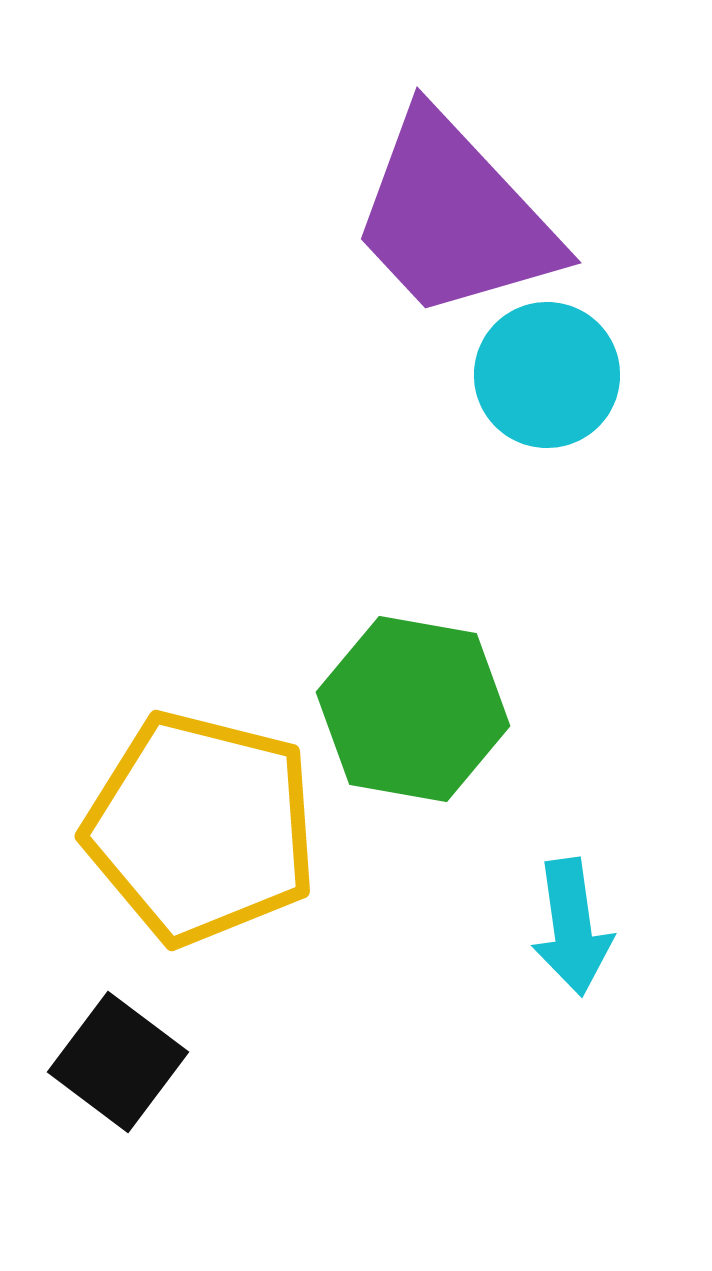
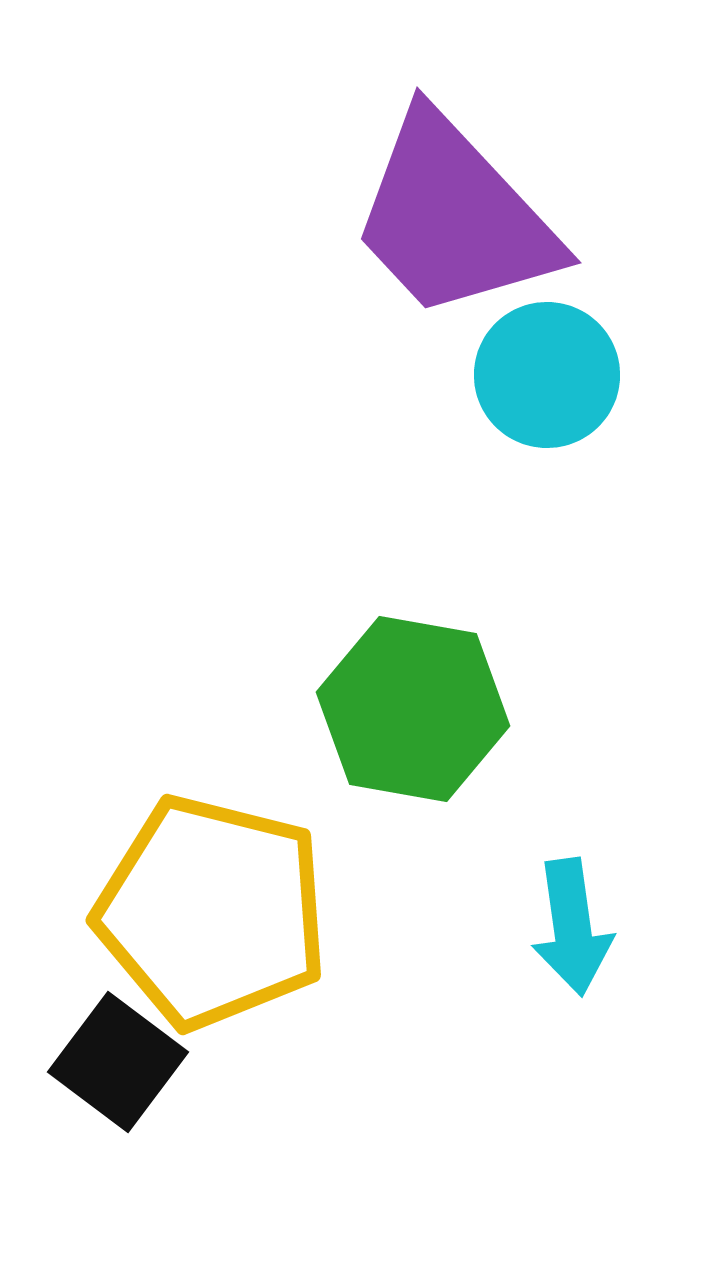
yellow pentagon: moved 11 px right, 84 px down
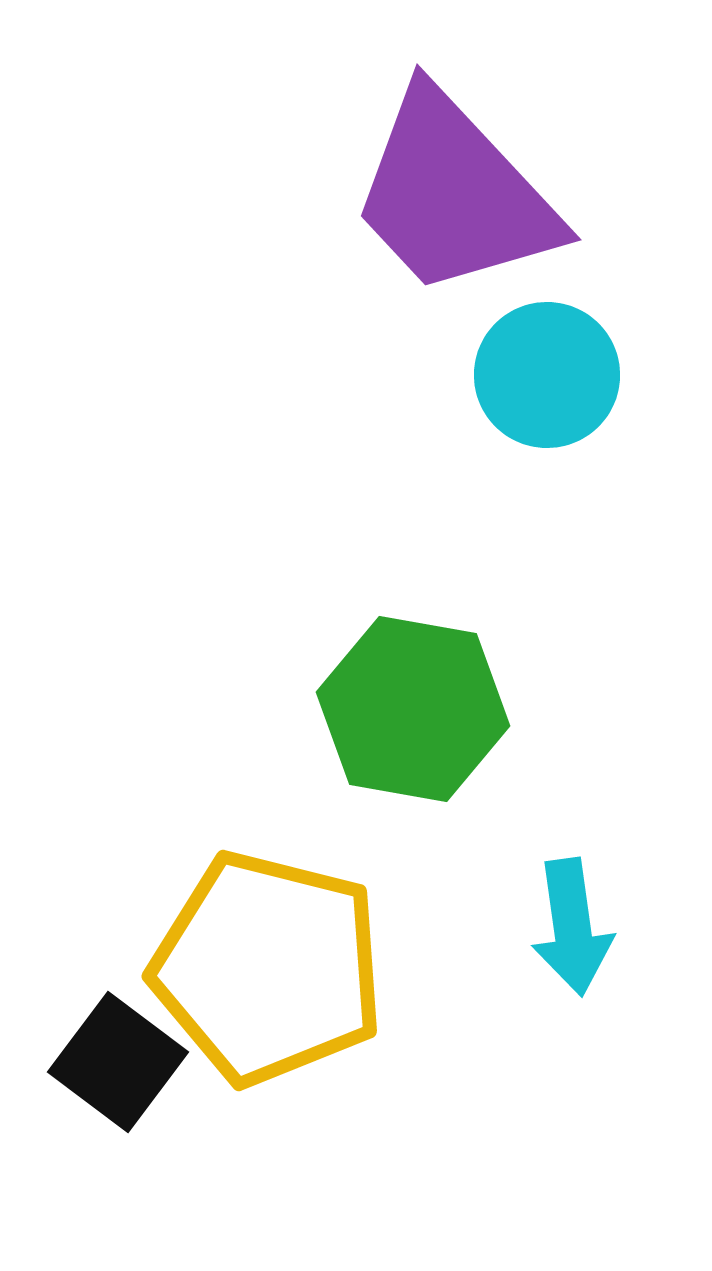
purple trapezoid: moved 23 px up
yellow pentagon: moved 56 px right, 56 px down
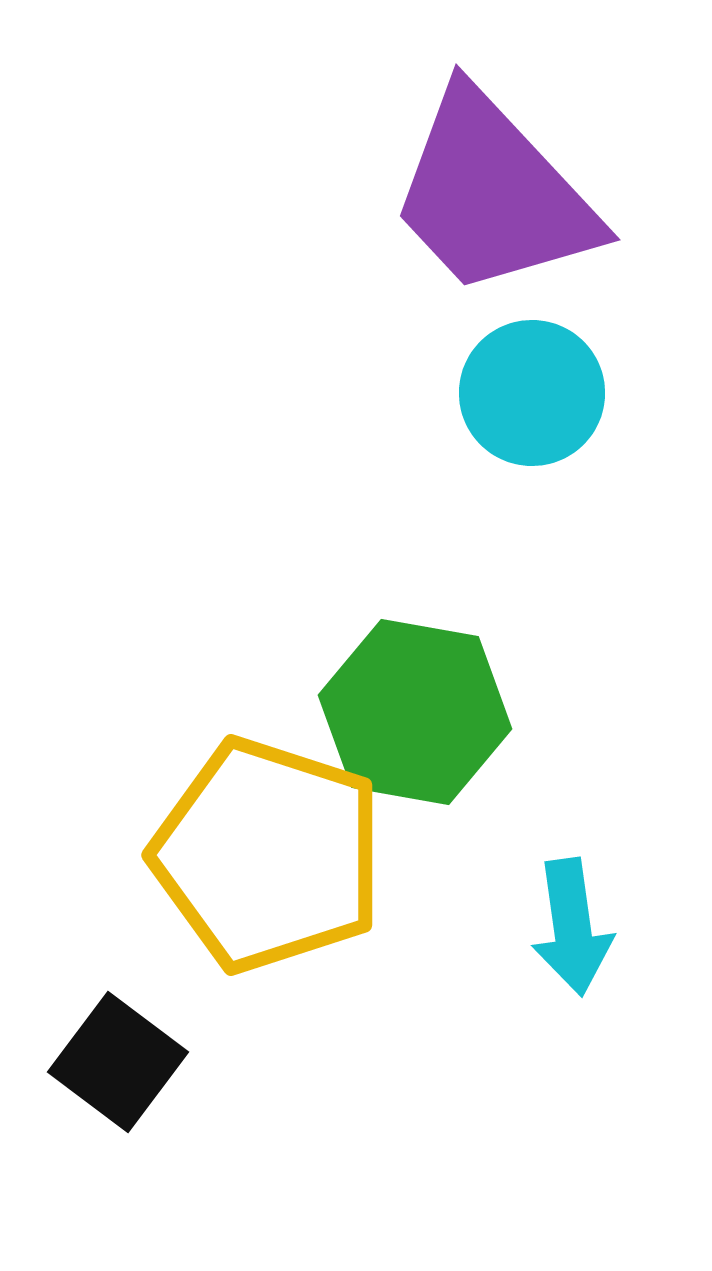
purple trapezoid: moved 39 px right
cyan circle: moved 15 px left, 18 px down
green hexagon: moved 2 px right, 3 px down
yellow pentagon: moved 113 px up; rotated 4 degrees clockwise
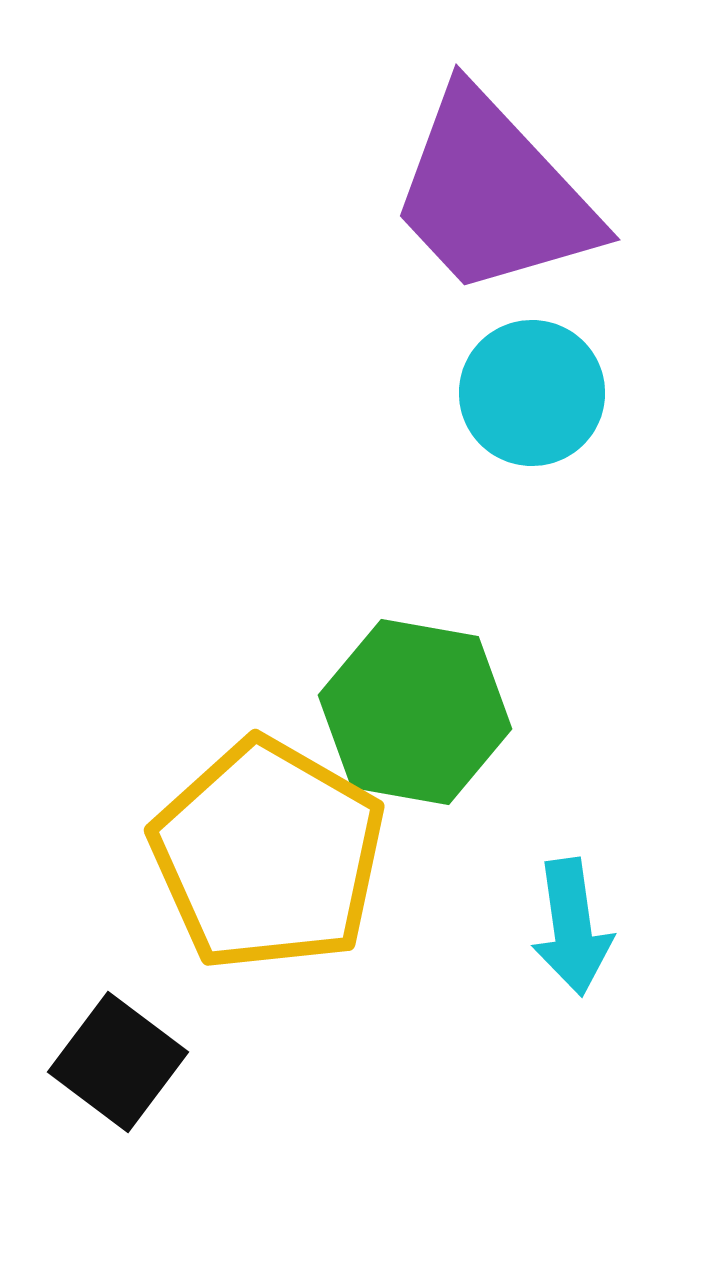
yellow pentagon: rotated 12 degrees clockwise
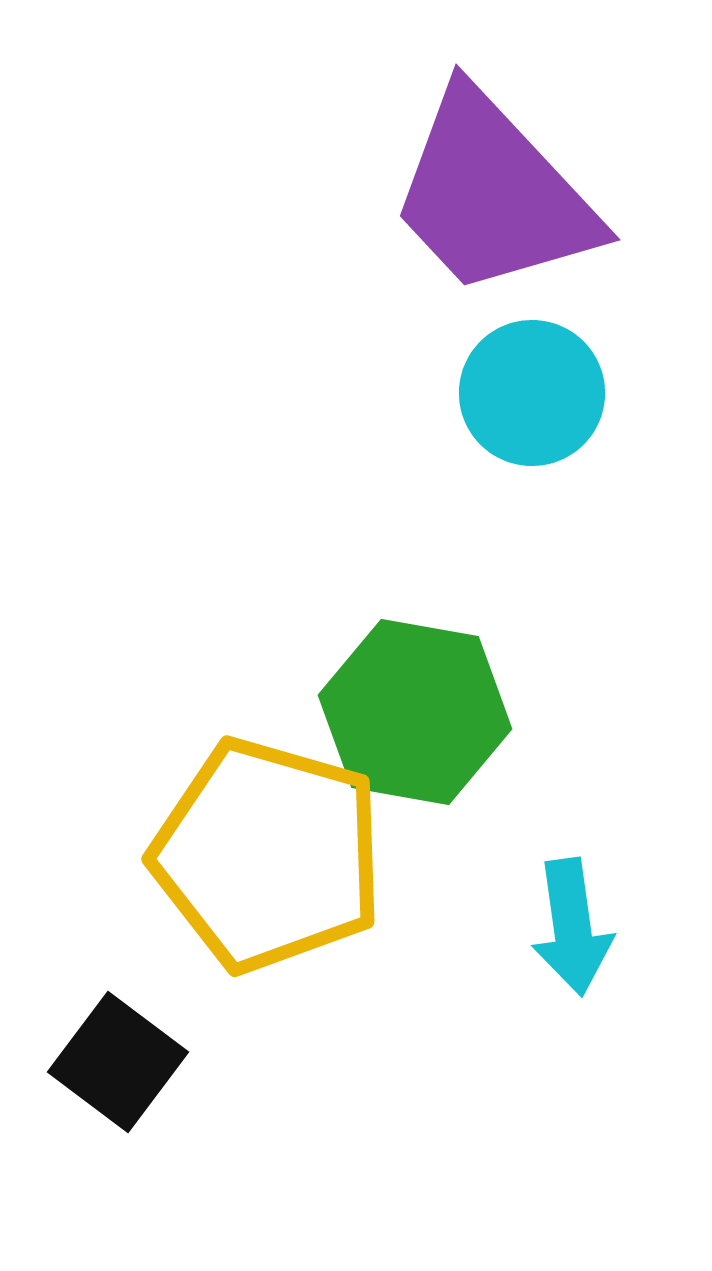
yellow pentagon: rotated 14 degrees counterclockwise
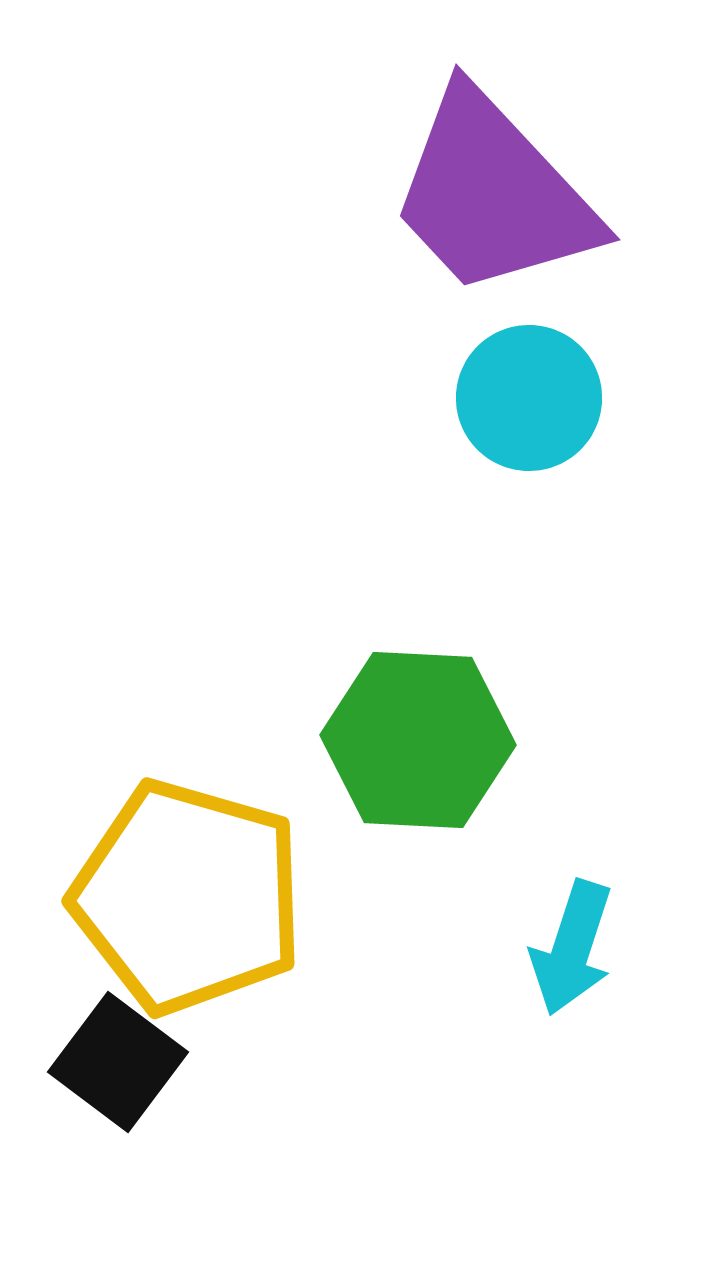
cyan circle: moved 3 px left, 5 px down
green hexagon: moved 3 px right, 28 px down; rotated 7 degrees counterclockwise
yellow pentagon: moved 80 px left, 42 px down
cyan arrow: moved 21 px down; rotated 26 degrees clockwise
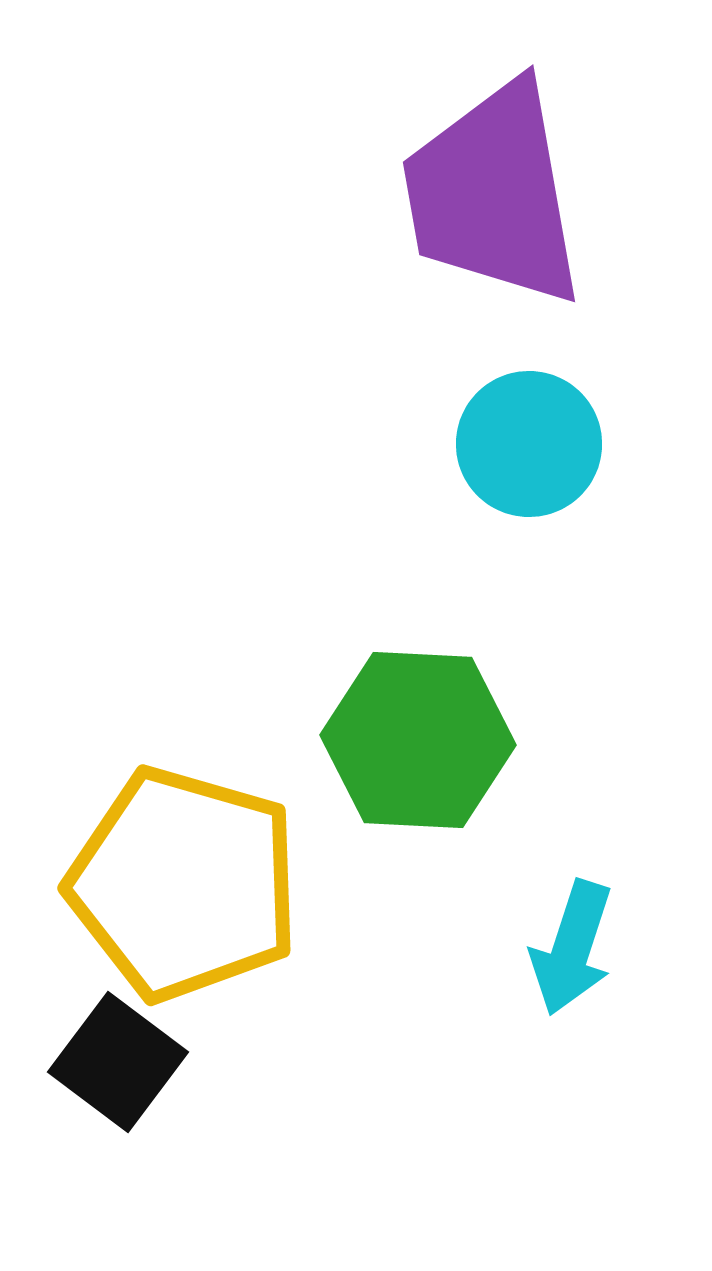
purple trapezoid: rotated 33 degrees clockwise
cyan circle: moved 46 px down
yellow pentagon: moved 4 px left, 13 px up
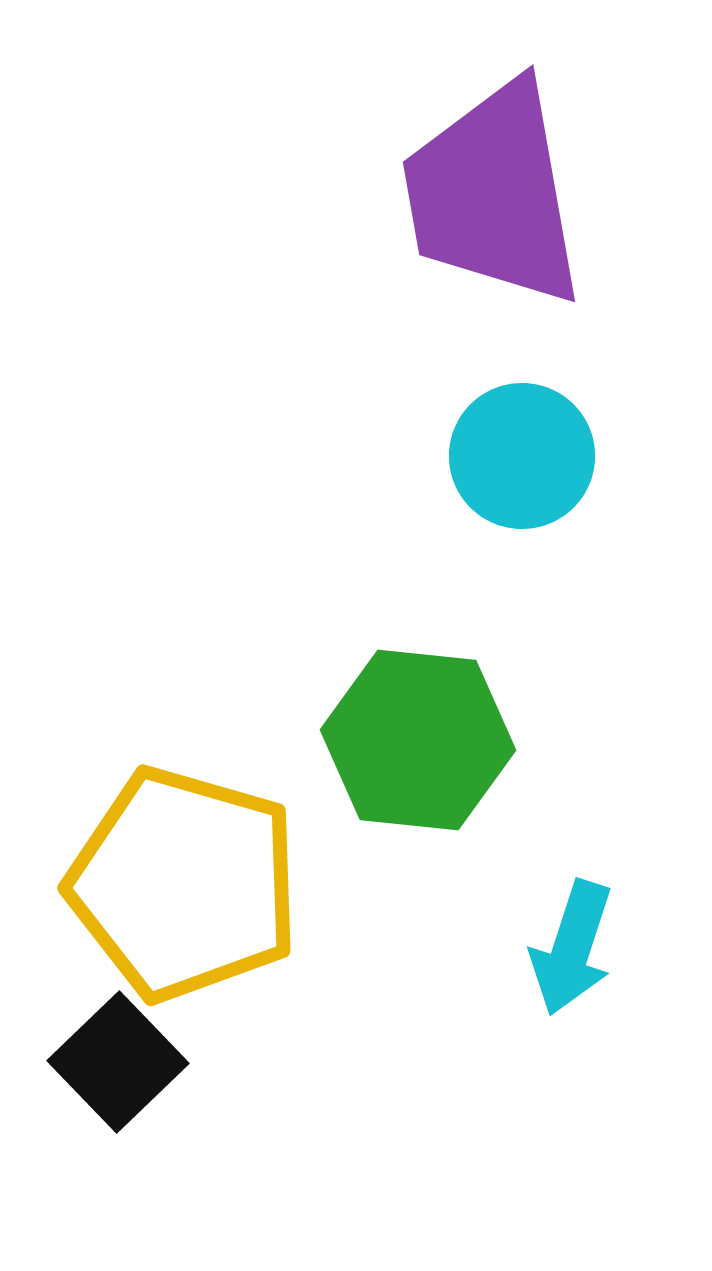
cyan circle: moved 7 px left, 12 px down
green hexagon: rotated 3 degrees clockwise
black square: rotated 9 degrees clockwise
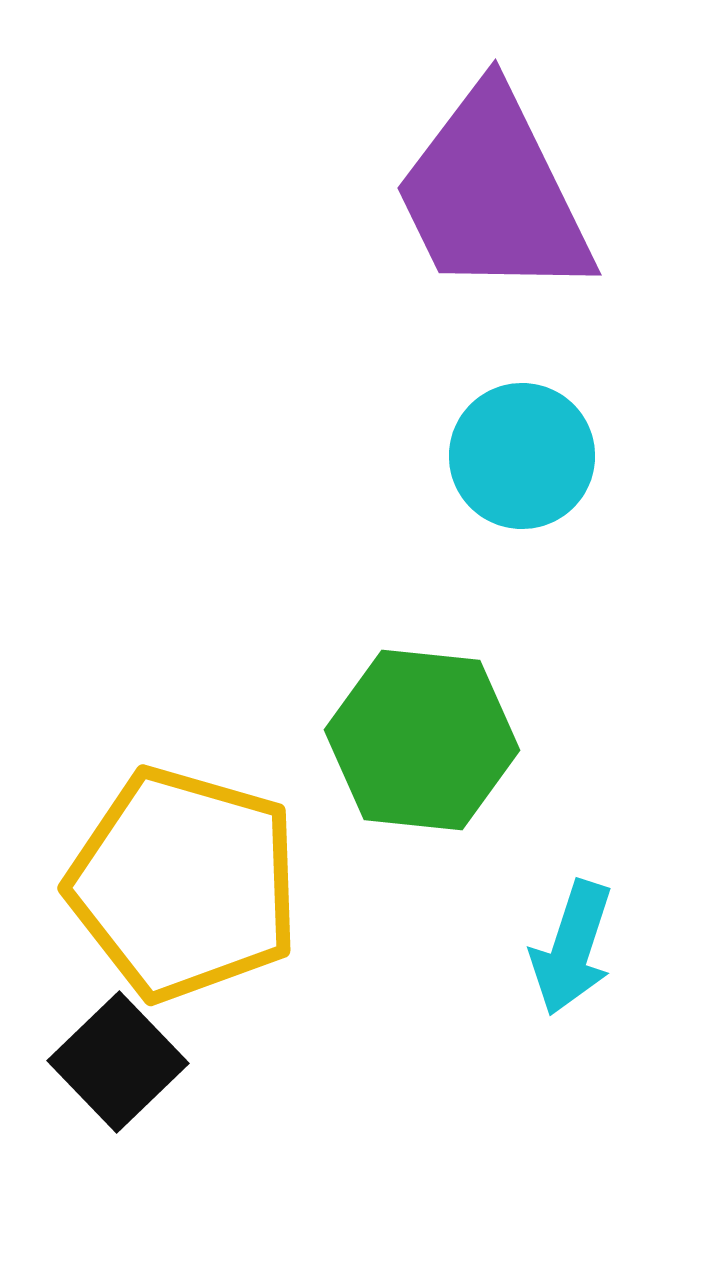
purple trapezoid: rotated 16 degrees counterclockwise
green hexagon: moved 4 px right
